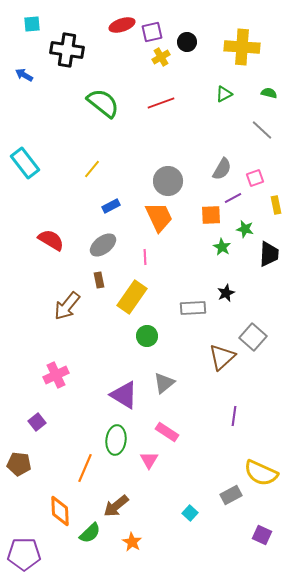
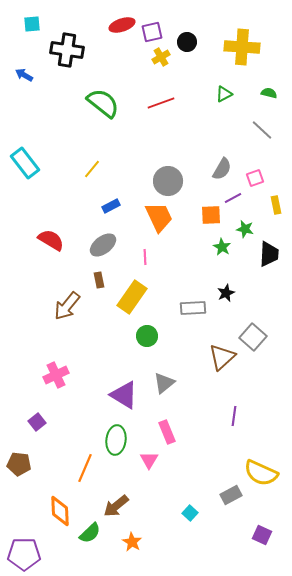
pink rectangle at (167, 432): rotated 35 degrees clockwise
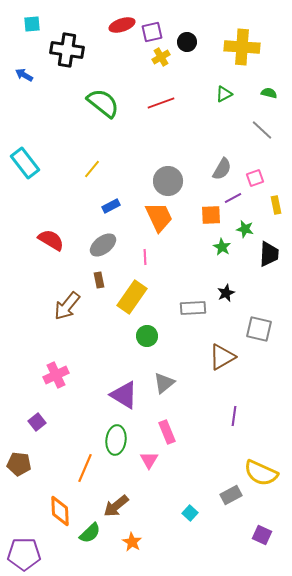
gray square at (253, 337): moved 6 px right, 8 px up; rotated 28 degrees counterclockwise
brown triangle at (222, 357): rotated 12 degrees clockwise
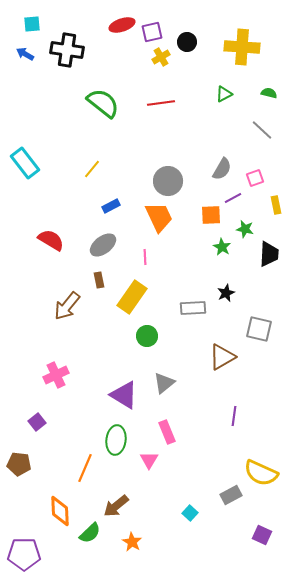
blue arrow at (24, 75): moved 1 px right, 21 px up
red line at (161, 103): rotated 12 degrees clockwise
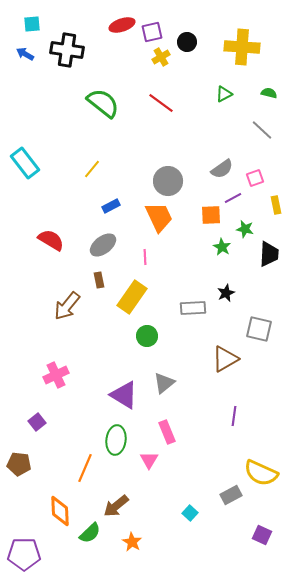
red line at (161, 103): rotated 44 degrees clockwise
gray semicircle at (222, 169): rotated 25 degrees clockwise
brown triangle at (222, 357): moved 3 px right, 2 px down
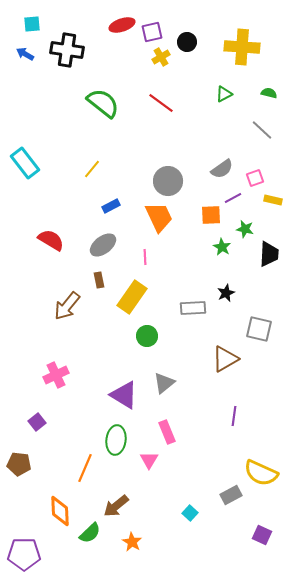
yellow rectangle at (276, 205): moved 3 px left, 5 px up; rotated 66 degrees counterclockwise
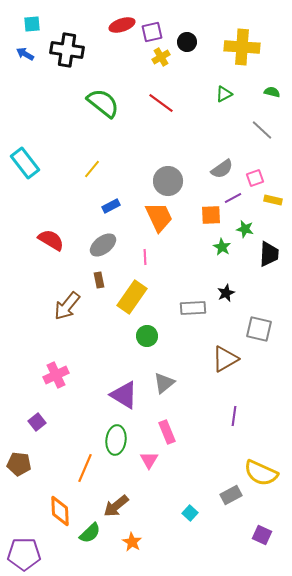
green semicircle at (269, 93): moved 3 px right, 1 px up
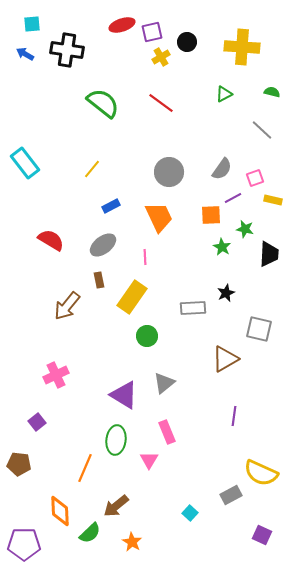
gray semicircle at (222, 169): rotated 20 degrees counterclockwise
gray circle at (168, 181): moved 1 px right, 9 px up
purple pentagon at (24, 554): moved 10 px up
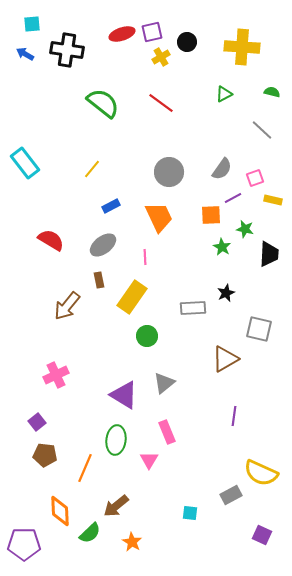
red ellipse at (122, 25): moved 9 px down
brown pentagon at (19, 464): moved 26 px right, 9 px up
cyan square at (190, 513): rotated 35 degrees counterclockwise
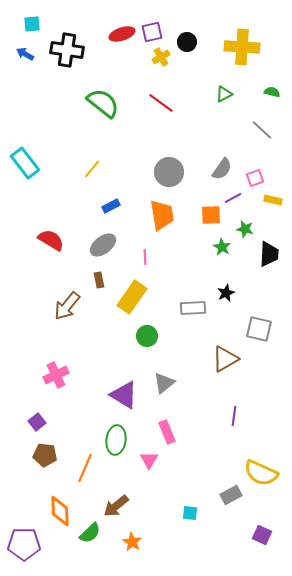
orange trapezoid at (159, 217): moved 3 px right, 2 px up; rotated 16 degrees clockwise
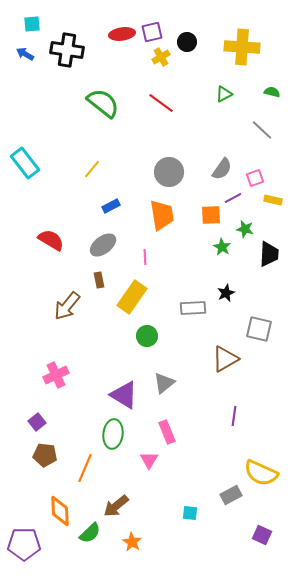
red ellipse at (122, 34): rotated 10 degrees clockwise
green ellipse at (116, 440): moved 3 px left, 6 px up
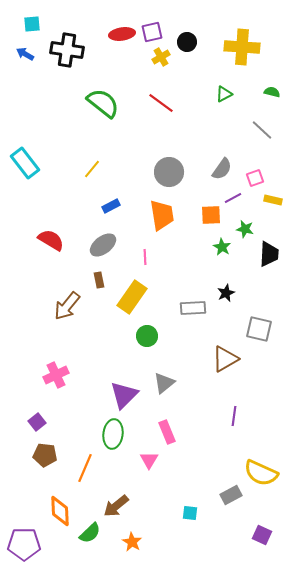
purple triangle at (124, 395): rotated 44 degrees clockwise
